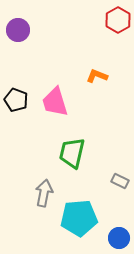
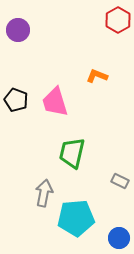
cyan pentagon: moved 3 px left
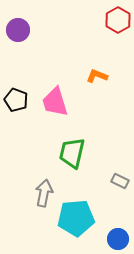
blue circle: moved 1 px left, 1 px down
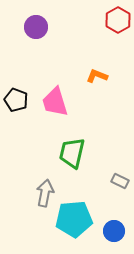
purple circle: moved 18 px right, 3 px up
gray arrow: moved 1 px right
cyan pentagon: moved 2 px left, 1 px down
blue circle: moved 4 px left, 8 px up
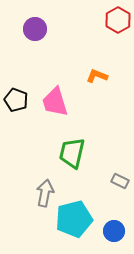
purple circle: moved 1 px left, 2 px down
cyan pentagon: rotated 9 degrees counterclockwise
